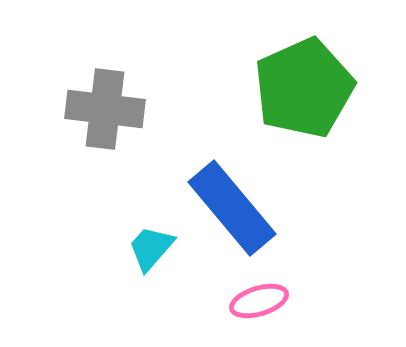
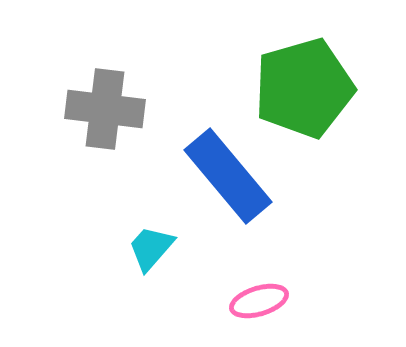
green pentagon: rotated 8 degrees clockwise
blue rectangle: moved 4 px left, 32 px up
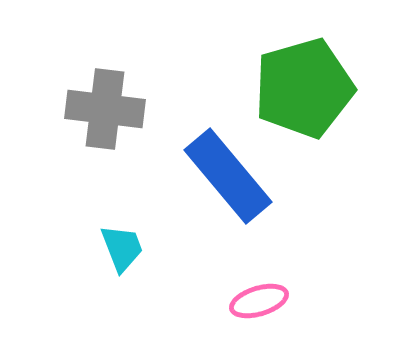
cyan trapezoid: moved 29 px left; rotated 118 degrees clockwise
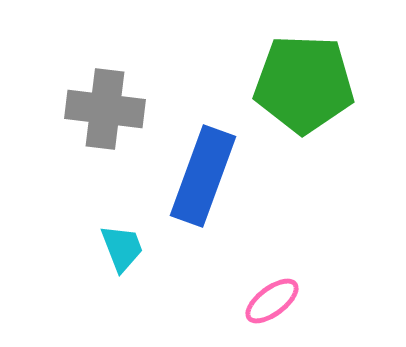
green pentagon: moved 4 px up; rotated 18 degrees clockwise
blue rectangle: moved 25 px left; rotated 60 degrees clockwise
pink ellipse: moved 13 px right; rotated 20 degrees counterclockwise
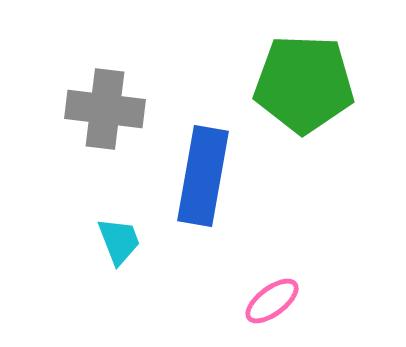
blue rectangle: rotated 10 degrees counterclockwise
cyan trapezoid: moved 3 px left, 7 px up
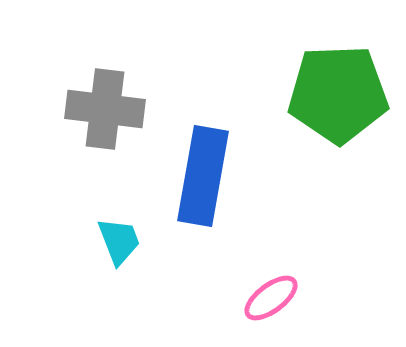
green pentagon: moved 34 px right, 10 px down; rotated 4 degrees counterclockwise
pink ellipse: moved 1 px left, 3 px up
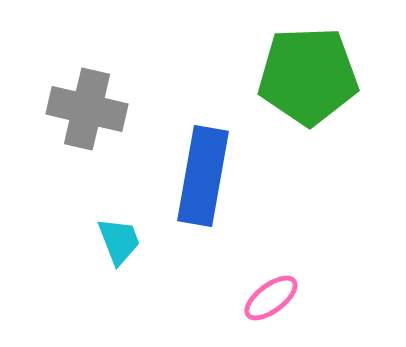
green pentagon: moved 30 px left, 18 px up
gray cross: moved 18 px left; rotated 6 degrees clockwise
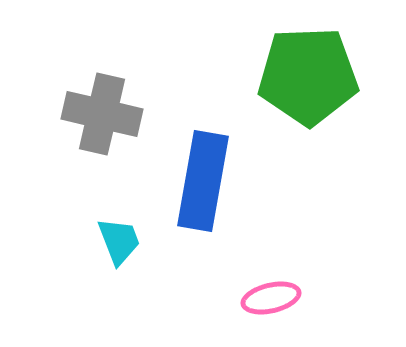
gray cross: moved 15 px right, 5 px down
blue rectangle: moved 5 px down
pink ellipse: rotated 24 degrees clockwise
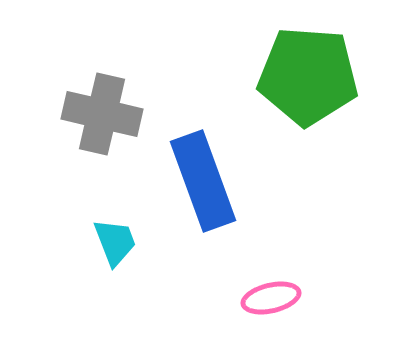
green pentagon: rotated 6 degrees clockwise
blue rectangle: rotated 30 degrees counterclockwise
cyan trapezoid: moved 4 px left, 1 px down
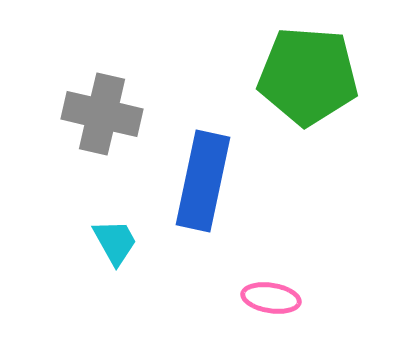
blue rectangle: rotated 32 degrees clockwise
cyan trapezoid: rotated 8 degrees counterclockwise
pink ellipse: rotated 22 degrees clockwise
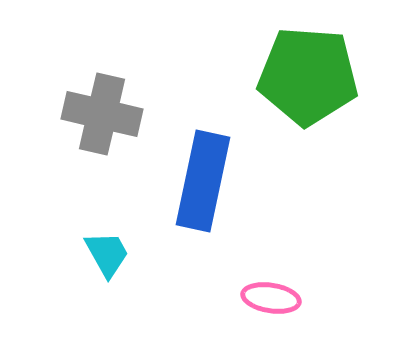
cyan trapezoid: moved 8 px left, 12 px down
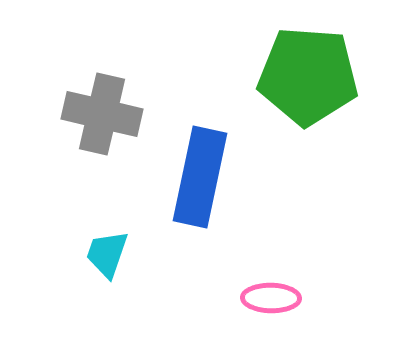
blue rectangle: moved 3 px left, 4 px up
cyan trapezoid: rotated 132 degrees counterclockwise
pink ellipse: rotated 8 degrees counterclockwise
